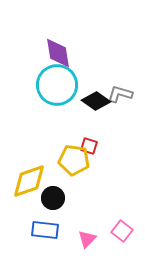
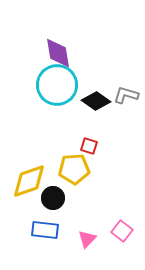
gray L-shape: moved 6 px right, 1 px down
yellow pentagon: moved 9 px down; rotated 12 degrees counterclockwise
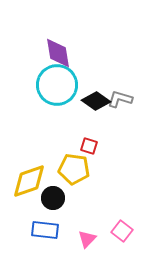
gray L-shape: moved 6 px left, 4 px down
yellow pentagon: rotated 12 degrees clockwise
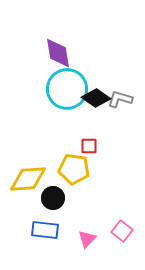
cyan circle: moved 10 px right, 4 px down
black diamond: moved 3 px up
red square: rotated 18 degrees counterclockwise
yellow diamond: moved 1 px left, 2 px up; rotated 15 degrees clockwise
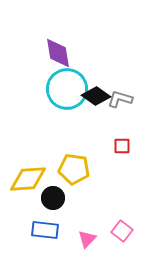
black diamond: moved 2 px up
red square: moved 33 px right
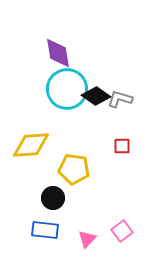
yellow diamond: moved 3 px right, 34 px up
pink square: rotated 15 degrees clockwise
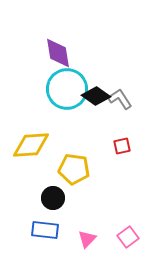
gray L-shape: rotated 40 degrees clockwise
red square: rotated 12 degrees counterclockwise
pink square: moved 6 px right, 6 px down
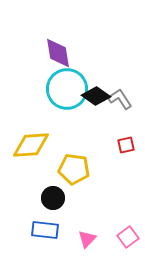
red square: moved 4 px right, 1 px up
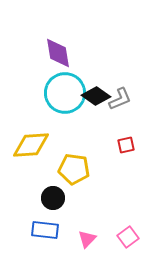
cyan circle: moved 2 px left, 4 px down
gray L-shape: rotated 100 degrees clockwise
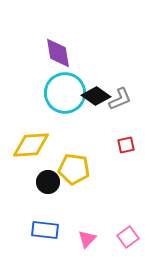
black circle: moved 5 px left, 16 px up
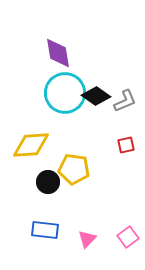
gray L-shape: moved 5 px right, 2 px down
